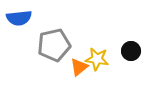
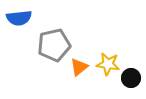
black circle: moved 27 px down
yellow star: moved 11 px right, 5 px down
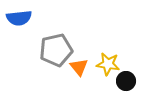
gray pentagon: moved 2 px right, 5 px down
orange triangle: rotated 30 degrees counterclockwise
black circle: moved 5 px left, 3 px down
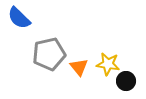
blue semicircle: rotated 50 degrees clockwise
gray pentagon: moved 7 px left, 4 px down
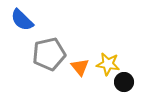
blue semicircle: moved 3 px right, 2 px down
orange triangle: moved 1 px right
black circle: moved 2 px left, 1 px down
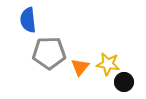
blue semicircle: moved 6 px right; rotated 40 degrees clockwise
gray pentagon: moved 1 px up; rotated 12 degrees clockwise
orange triangle: rotated 18 degrees clockwise
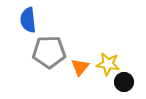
gray pentagon: moved 1 px up
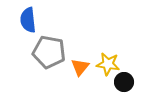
gray pentagon: rotated 12 degrees clockwise
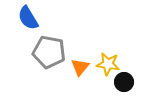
blue semicircle: moved 2 px up; rotated 25 degrees counterclockwise
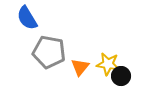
blue semicircle: moved 1 px left
black circle: moved 3 px left, 6 px up
